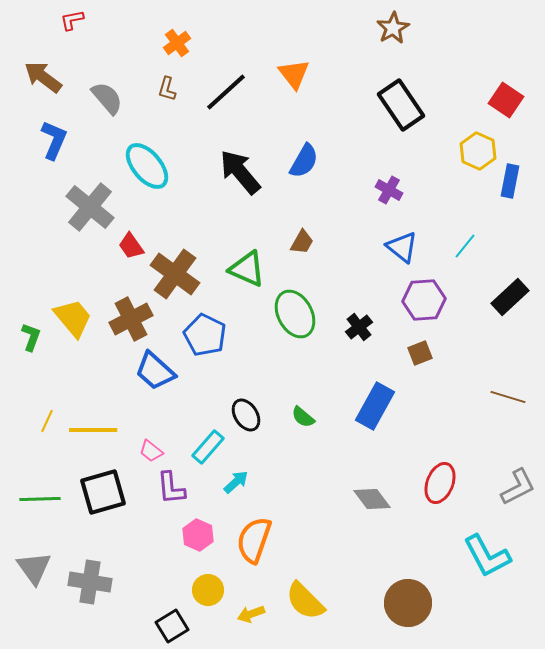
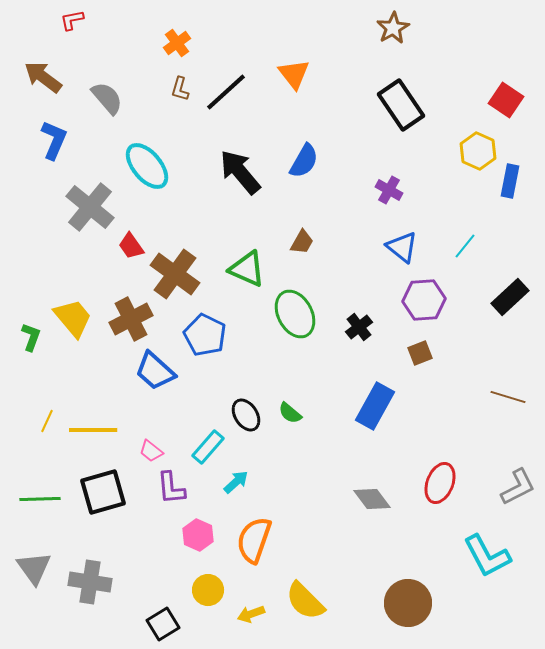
brown L-shape at (167, 89): moved 13 px right
green semicircle at (303, 417): moved 13 px left, 4 px up
black square at (172, 626): moved 9 px left, 2 px up
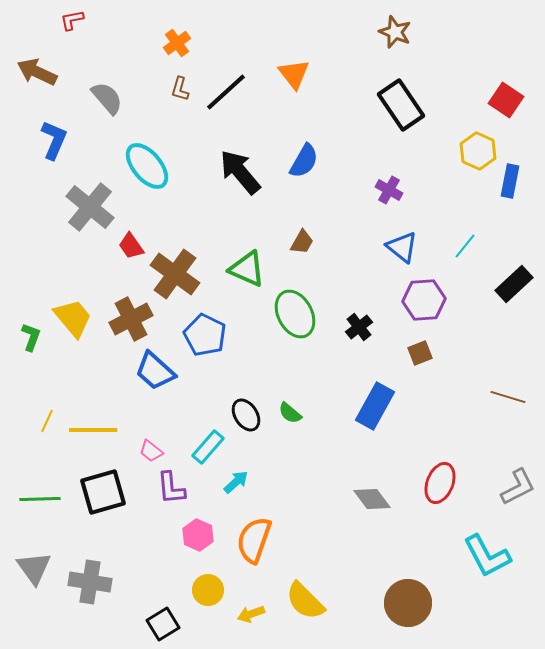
brown star at (393, 28): moved 2 px right, 4 px down; rotated 20 degrees counterclockwise
brown arrow at (43, 77): moved 6 px left, 5 px up; rotated 12 degrees counterclockwise
black rectangle at (510, 297): moved 4 px right, 13 px up
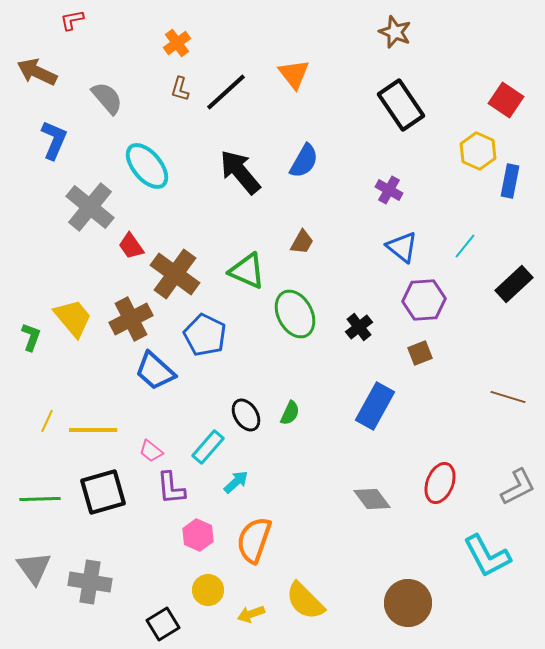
green triangle at (247, 269): moved 2 px down
green semicircle at (290, 413): rotated 105 degrees counterclockwise
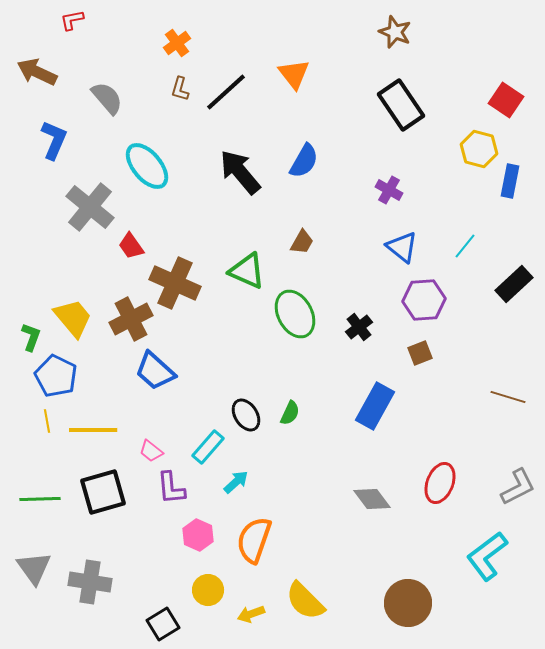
yellow hexagon at (478, 151): moved 1 px right, 2 px up; rotated 9 degrees counterclockwise
brown cross at (175, 274): moved 9 px down; rotated 12 degrees counterclockwise
blue pentagon at (205, 335): moved 149 px left, 41 px down
yellow line at (47, 421): rotated 35 degrees counterclockwise
cyan L-shape at (487, 556): rotated 81 degrees clockwise
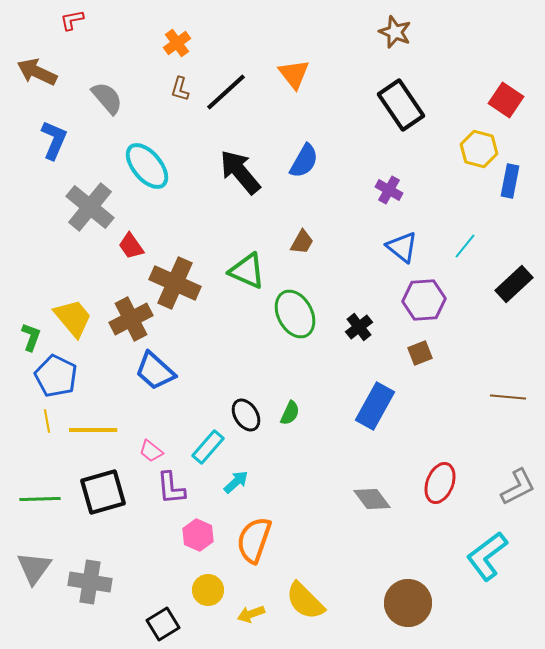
brown line at (508, 397): rotated 12 degrees counterclockwise
gray triangle at (34, 568): rotated 12 degrees clockwise
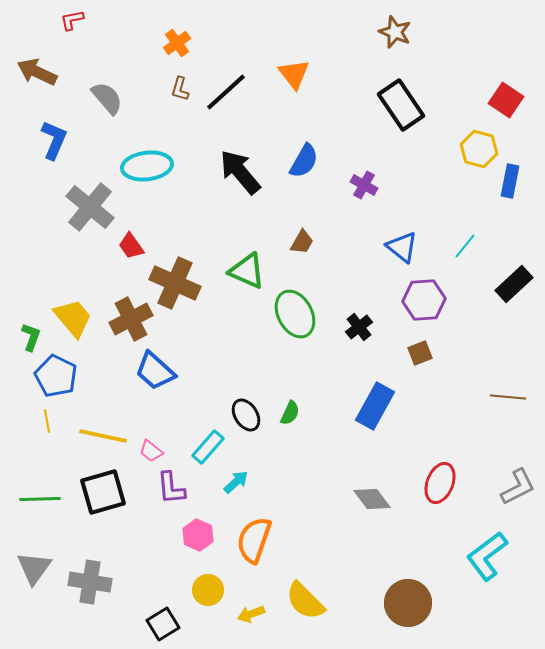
cyan ellipse at (147, 166): rotated 57 degrees counterclockwise
purple cross at (389, 190): moved 25 px left, 5 px up
yellow line at (93, 430): moved 10 px right, 6 px down; rotated 12 degrees clockwise
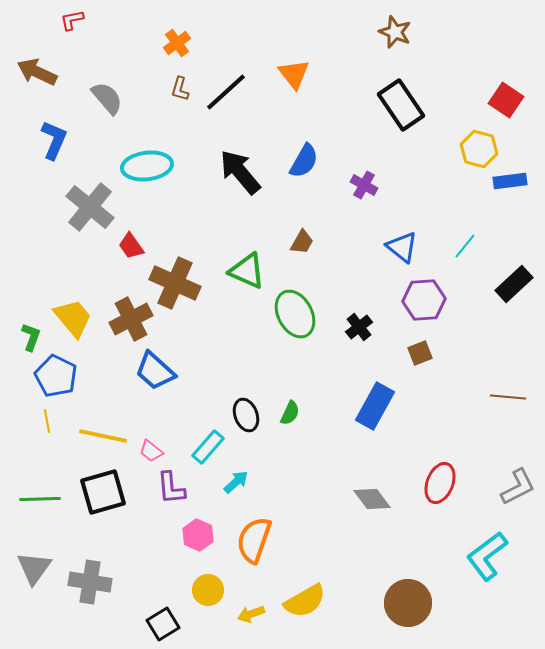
blue rectangle at (510, 181): rotated 72 degrees clockwise
black ellipse at (246, 415): rotated 12 degrees clockwise
yellow semicircle at (305, 601): rotated 75 degrees counterclockwise
